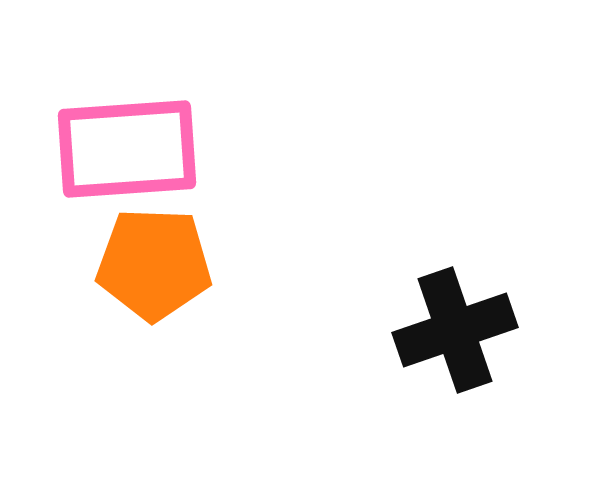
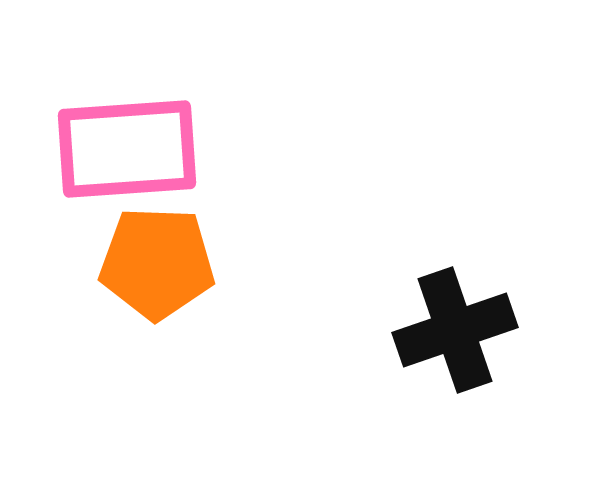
orange pentagon: moved 3 px right, 1 px up
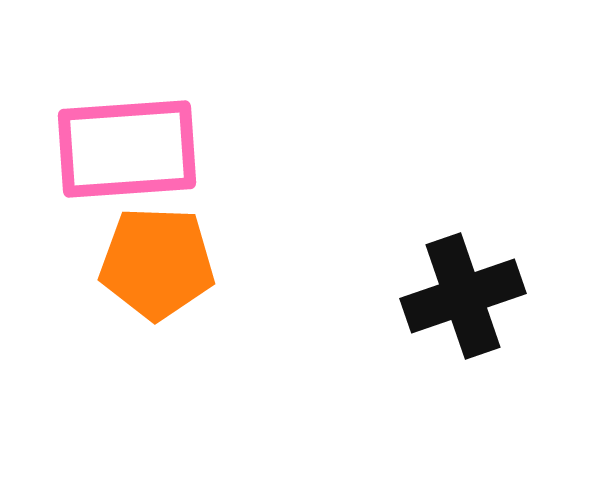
black cross: moved 8 px right, 34 px up
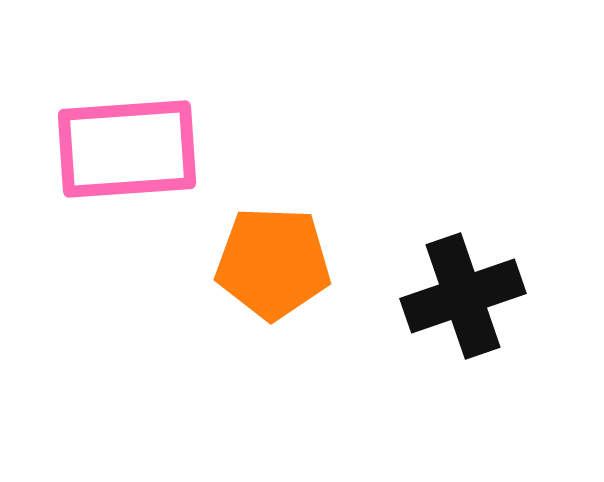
orange pentagon: moved 116 px right
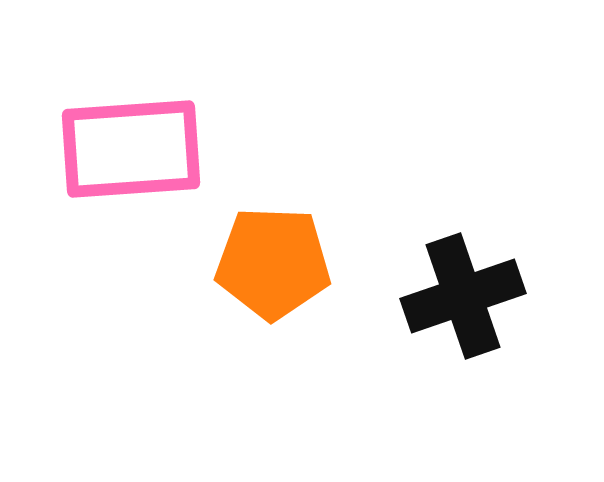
pink rectangle: moved 4 px right
